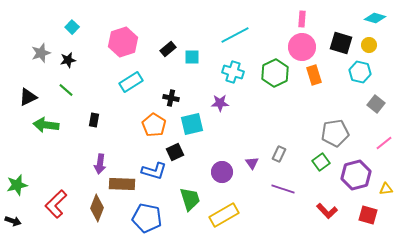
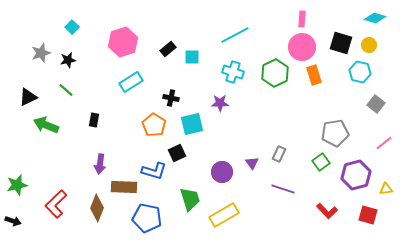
green arrow at (46, 125): rotated 15 degrees clockwise
black square at (175, 152): moved 2 px right, 1 px down
brown rectangle at (122, 184): moved 2 px right, 3 px down
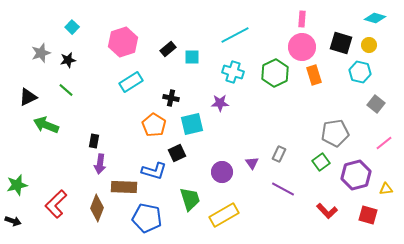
black rectangle at (94, 120): moved 21 px down
purple line at (283, 189): rotated 10 degrees clockwise
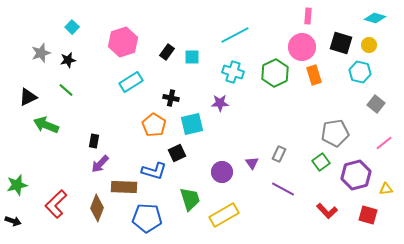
pink rectangle at (302, 19): moved 6 px right, 3 px up
black rectangle at (168, 49): moved 1 px left, 3 px down; rotated 14 degrees counterclockwise
purple arrow at (100, 164): rotated 36 degrees clockwise
blue pentagon at (147, 218): rotated 8 degrees counterclockwise
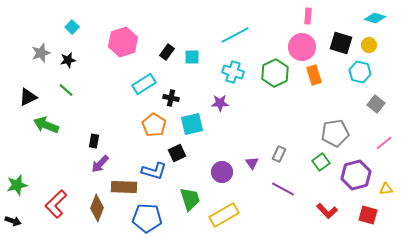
cyan rectangle at (131, 82): moved 13 px right, 2 px down
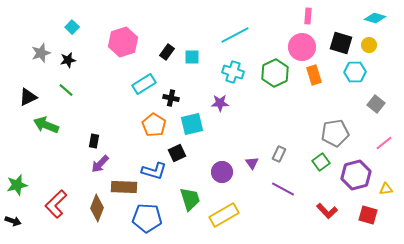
cyan hexagon at (360, 72): moved 5 px left; rotated 15 degrees counterclockwise
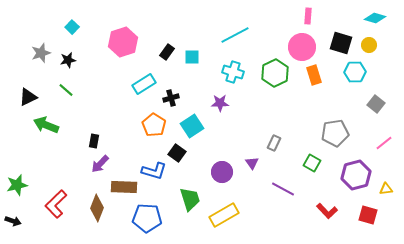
black cross at (171, 98): rotated 28 degrees counterclockwise
cyan square at (192, 124): moved 2 px down; rotated 20 degrees counterclockwise
black square at (177, 153): rotated 30 degrees counterclockwise
gray rectangle at (279, 154): moved 5 px left, 11 px up
green square at (321, 162): moved 9 px left, 1 px down; rotated 24 degrees counterclockwise
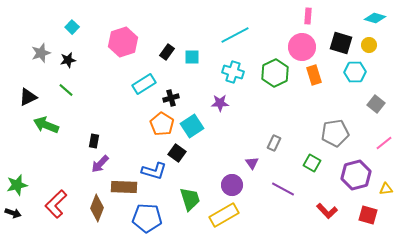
orange pentagon at (154, 125): moved 8 px right, 1 px up
purple circle at (222, 172): moved 10 px right, 13 px down
black arrow at (13, 221): moved 8 px up
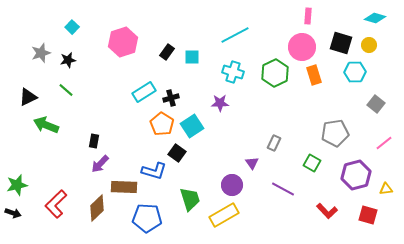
cyan rectangle at (144, 84): moved 8 px down
brown diamond at (97, 208): rotated 24 degrees clockwise
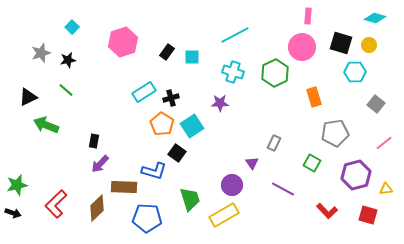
orange rectangle at (314, 75): moved 22 px down
